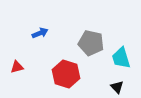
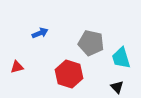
red hexagon: moved 3 px right
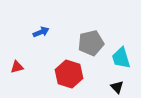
blue arrow: moved 1 px right, 1 px up
gray pentagon: rotated 25 degrees counterclockwise
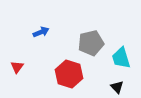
red triangle: rotated 40 degrees counterclockwise
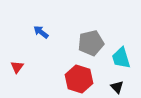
blue arrow: rotated 119 degrees counterclockwise
red hexagon: moved 10 px right, 5 px down
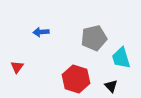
blue arrow: rotated 42 degrees counterclockwise
gray pentagon: moved 3 px right, 5 px up
red hexagon: moved 3 px left
black triangle: moved 6 px left, 1 px up
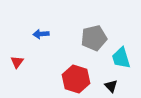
blue arrow: moved 2 px down
red triangle: moved 5 px up
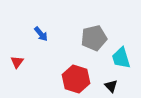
blue arrow: rotated 126 degrees counterclockwise
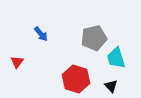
cyan trapezoid: moved 5 px left
